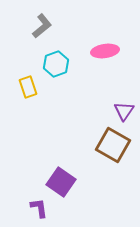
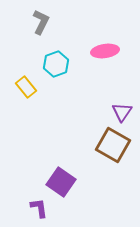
gray L-shape: moved 1 px left, 4 px up; rotated 25 degrees counterclockwise
yellow rectangle: moved 2 px left; rotated 20 degrees counterclockwise
purple triangle: moved 2 px left, 1 px down
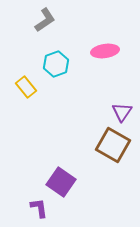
gray L-shape: moved 4 px right, 2 px up; rotated 30 degrees clockwise
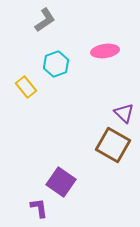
purple triangle: moved 2 px right, 1 px down; rotated 20 degrees counterclockwise
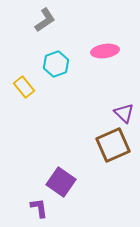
yellow rectangle: moved 2 px left
brown square: rotated 36 degrees clockwise
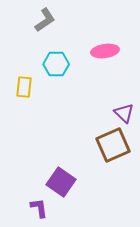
cyan hexagon: rotated 20 degrees clockwise
yellow rectangle: rotated 45 degrees clockwise
